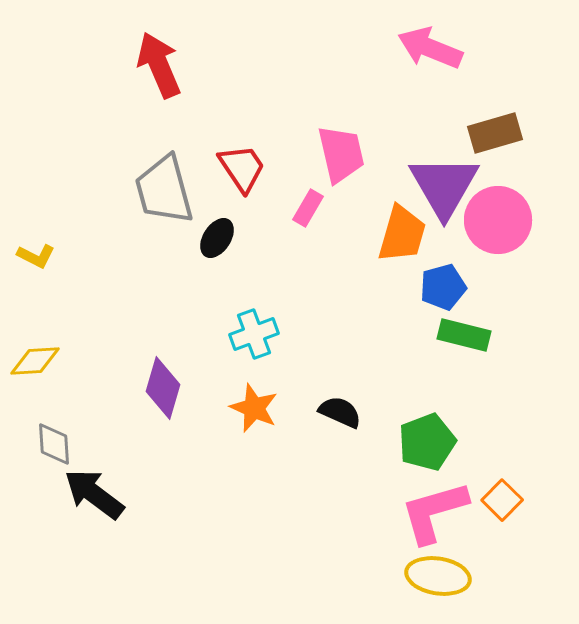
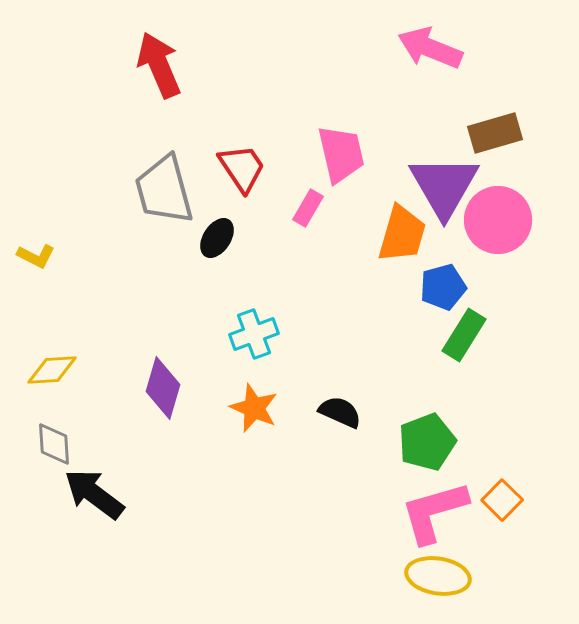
green rectangle: rotated 72 degrees counterclockwise
yellow diamond: moved 17 px right, 9 px down
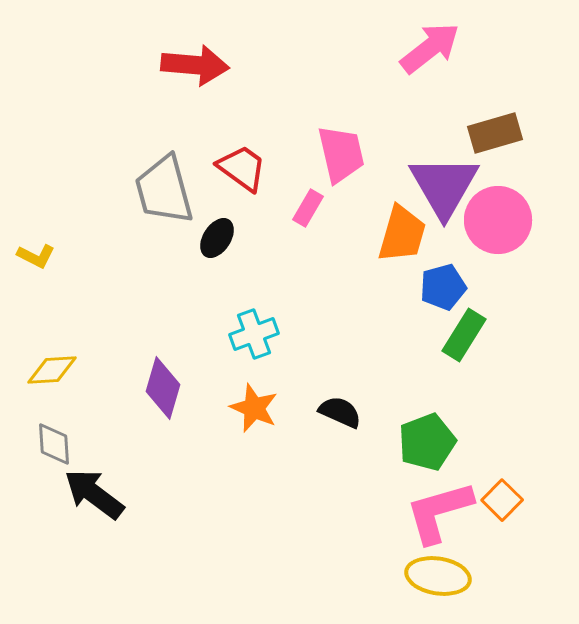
pink arrow: rotated 120 degrees clockwise
red arrow: moved 36 px right; rotated 118 degrees clockwise
red trapezoid: rotated 20 degrees counterclockwise
pink L-shape: moved 5 px right
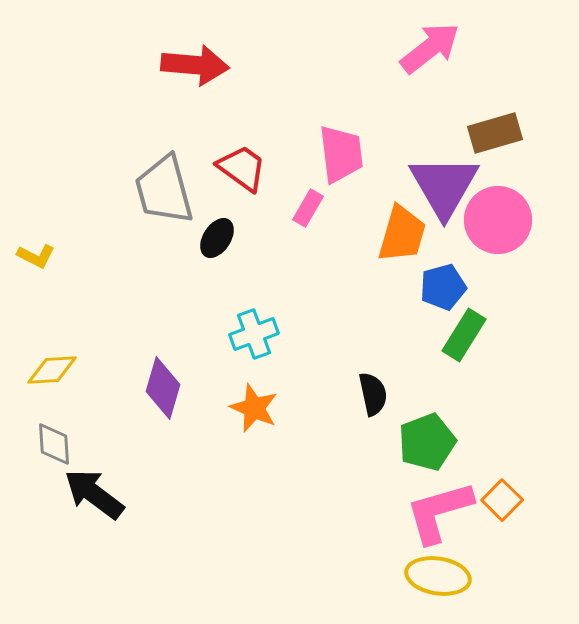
pink trapezoid: rotated 6 degrees clockwise
black semicircle: moved 33 px right, 18 px up; rotated 54 degrees clockwise
